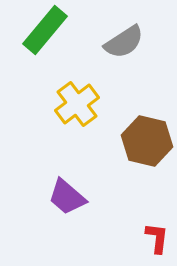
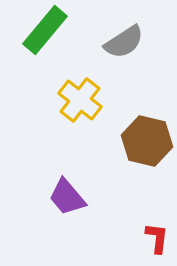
yellow cross: moved 3 px right, 4 px up; rotated 15 degrees counterclockwise
purple trapezoid: rotated 9 degrees clockwise
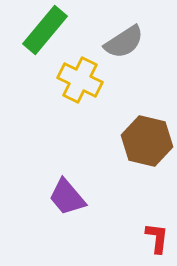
yellow cross: moved 20 px up; rotated 12 degrees counterclockwise
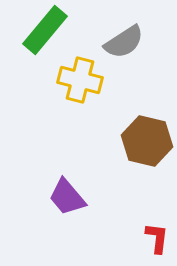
yellow cross: rotated 12 degrees counterclockwise
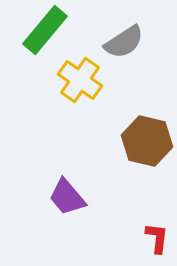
yellow cross: rotated 21 degrees clockwise
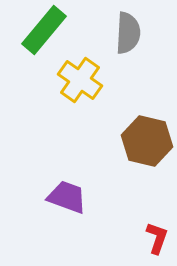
green rectangle: moved 1 px left
gray semicircle: moved 4 px right, 9 px up; rotated 54 degrees counterclockwise
purple trapezoid: rotated 150 degrees clockwise
red L-shape: rotated 12 degrees clockwise
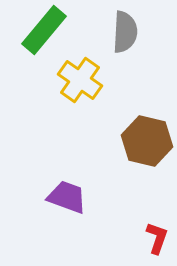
gray semicircle: moved 3 px left, 1 px up
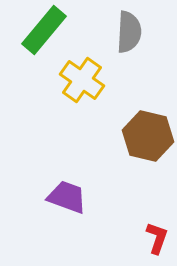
gray semicircle: moved 4 px right
yellow cross: moved 2 px right
brown hexagon: moved 1 px right, 5 px up
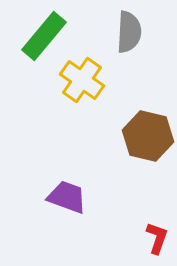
green rectangle: moved 6 px down
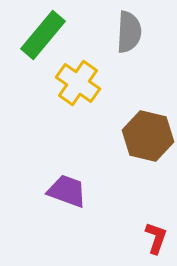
green rectangle: moved 1 px left, 1 px up
yellow cross: moved 4 px left, 3 px down
purple trapezoid: moved 6 px up
red L-shape: moved 1 px left
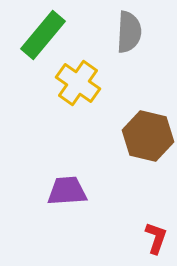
purple trapezoid: rotated 24 degrees counterclockwise
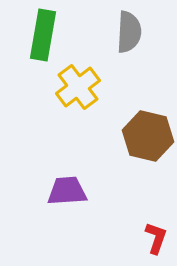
green rectangle: rotated 30 degrees counterclockwise
yellow cross: moved 4 px down; rotated 18 degrees clockwise
